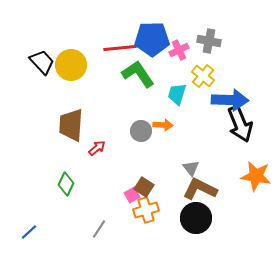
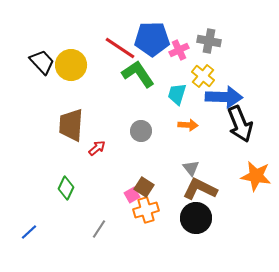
red line: rotated 40 degrees clockwise
blue arrow: moved 6 px left, 3 px up
orange arrow: moved 25 px right
green diamond: moved 4 px down
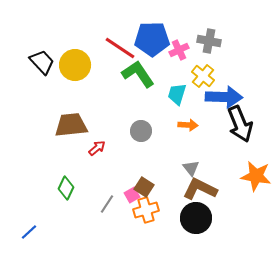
yellow circle: moved 4 px right
brown trapezoid: rotated 80 degrees clockwise
gray line: moved 8 px right, 25 px up
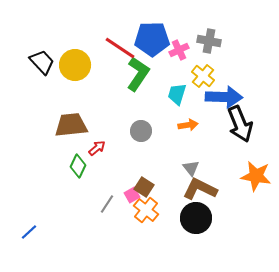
green L-shape: rotated 68 degrees clockwise
orange arrow: rotated 12 degrees counterclockwise
green diamond: moved 12 px right, 22 px up
orange cross: rotated 35 degrees counterclockwise
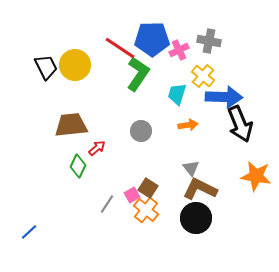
black trapezoid: moved 4 px right, 5 px down; rotated 16 degrees clockwise
brown square: moved 4 px right, 1 px down
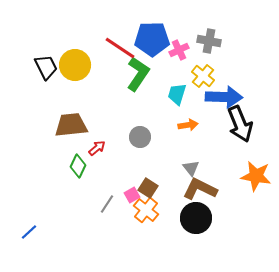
gray circle: moved 1 px left, 6 px down
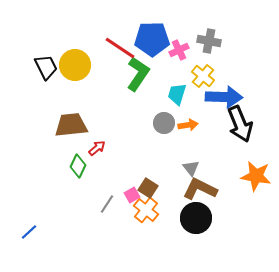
gray circle: moved 24 px right, 14 px up
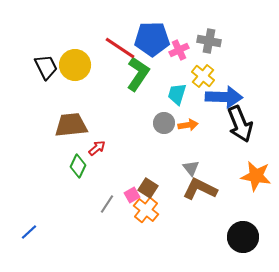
black circle: moved 47 px right, 19 px down
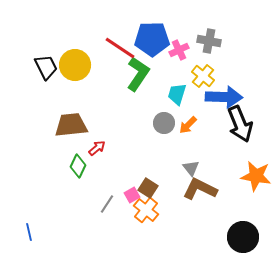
orange arrow: rotated 144 degrees clockwise
blue line: rotated 60 degrees counterclockwise
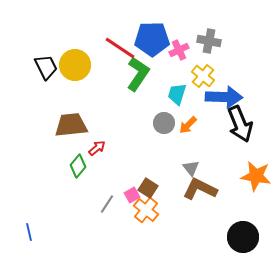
green diamond: rotated 15 degrees clockwise
